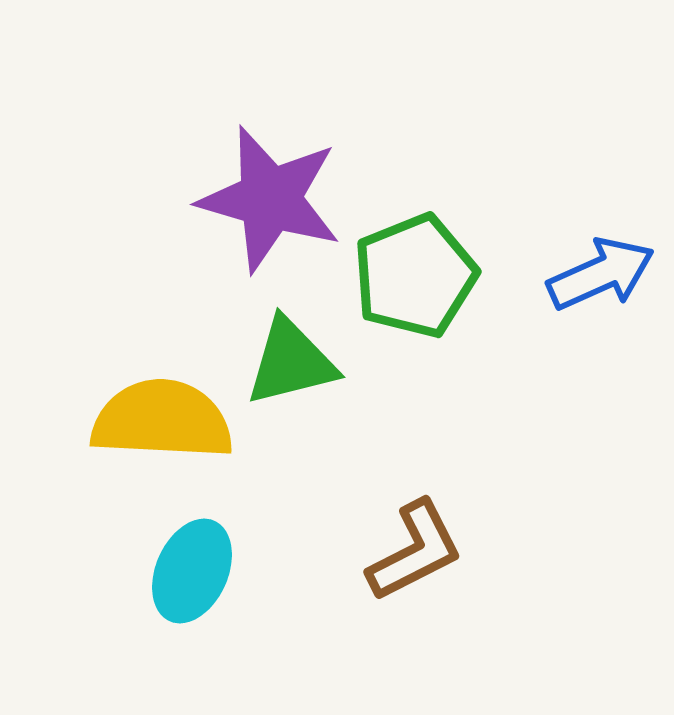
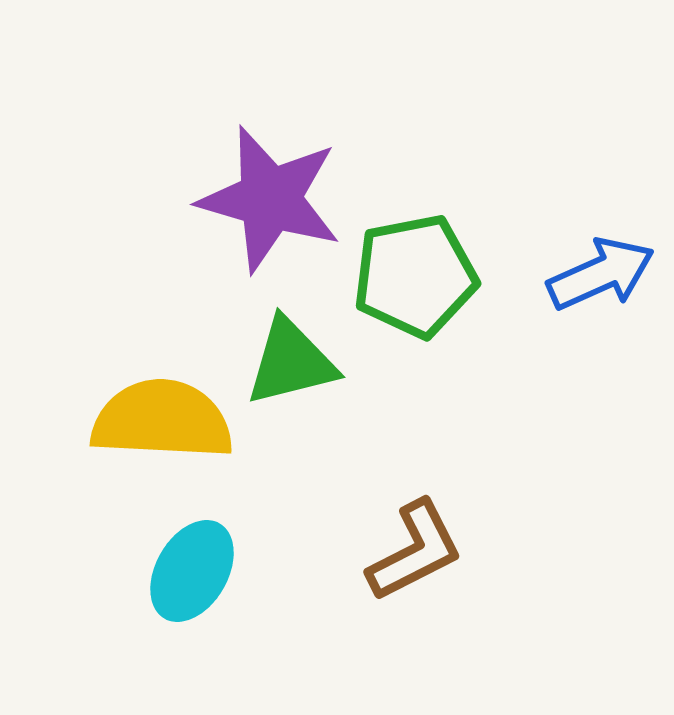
green pentagon: rotated 11 degrees clockwise
cyan ellipse: rotated 6 degrees clockwise
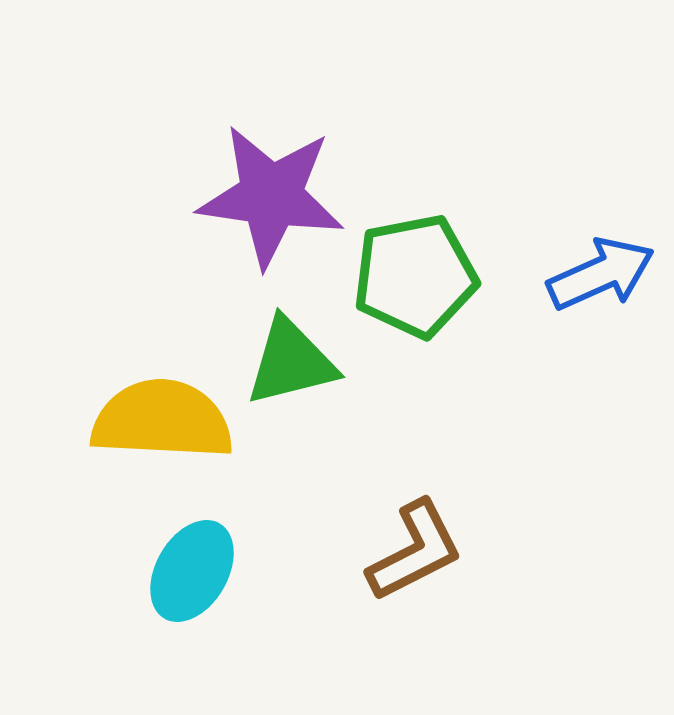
purple star: moved 1 px right, 3 px up; rotated 8 degrees counterclockwise
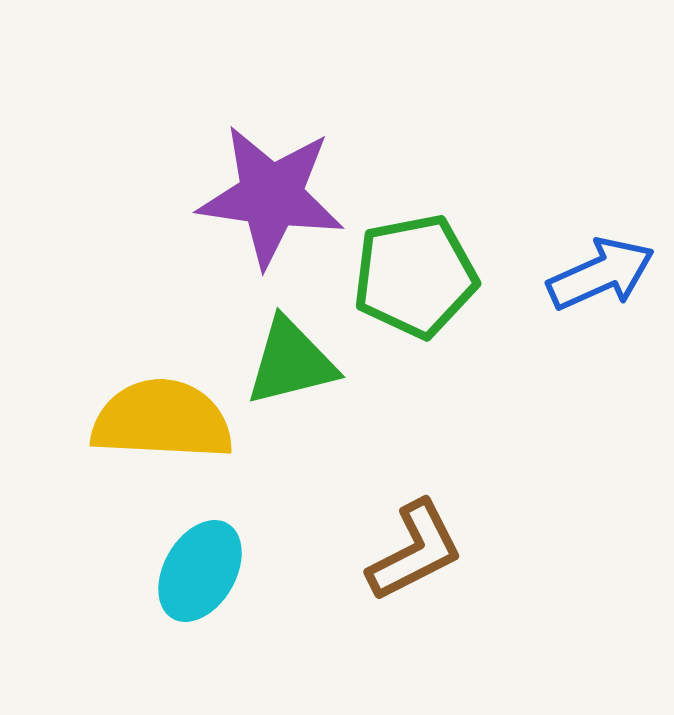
cyan ellipse: moved 8 px right
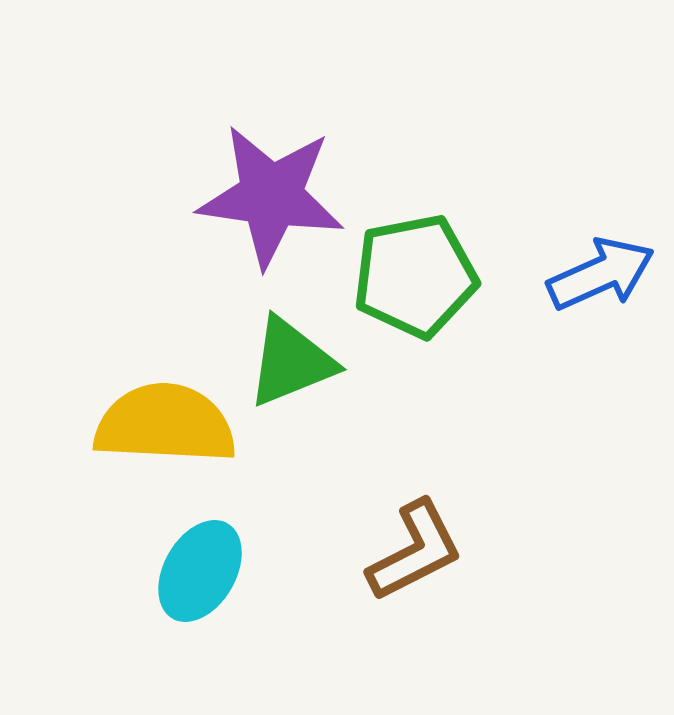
green triangle: rotated 8 degrees counterclockwise
yellow semicircle: moved 3 px right, 4 px down
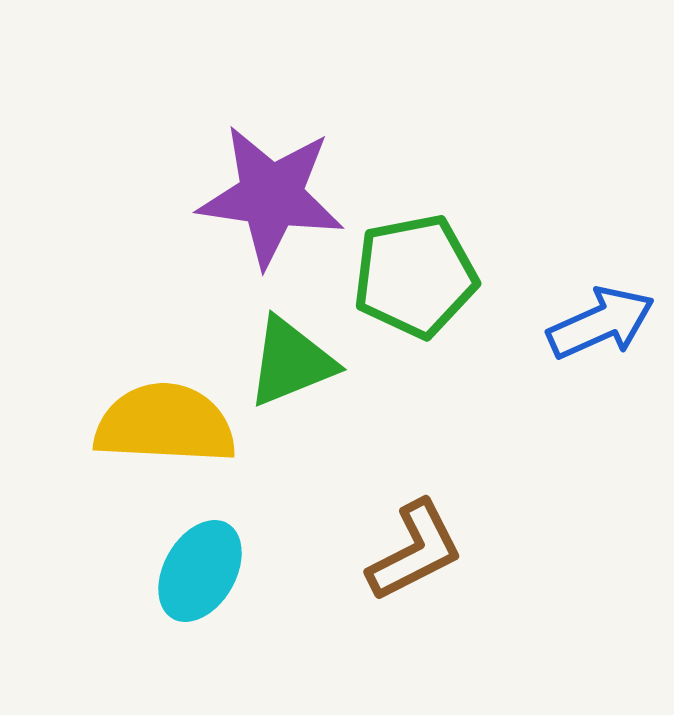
blue arrow: moved 49 px down
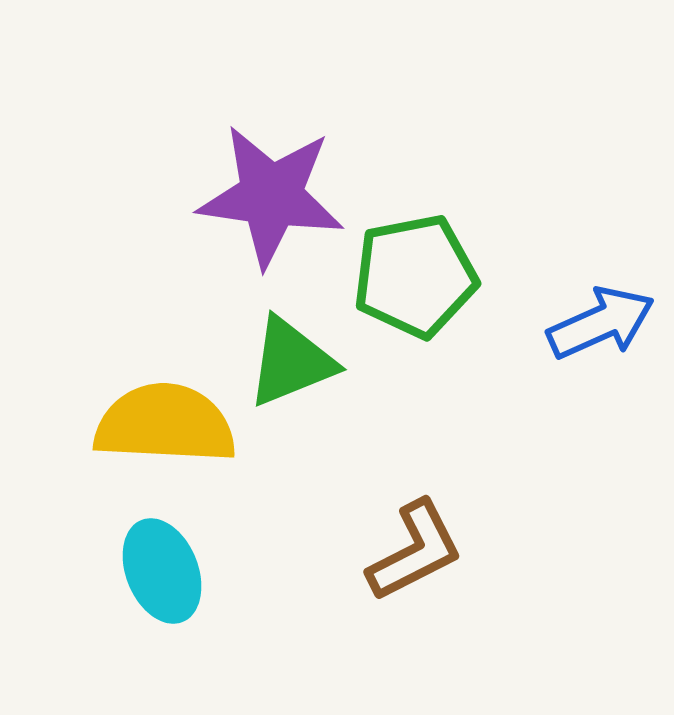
cyan ellipse: moved 38 px left; rotated 52 degrees counterclockwise
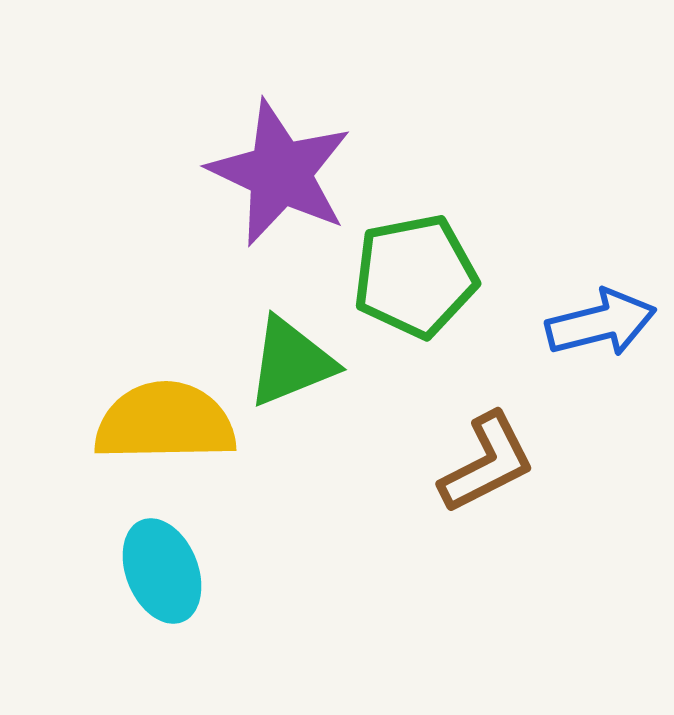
purple star: moved 9 px right, 23 px up; rotated 17 degrees clockwise
blue arrow: rotated 10 degrees clockwise
yellow semicircle: moved 2 px up; rotated 4 degrees counterclockwise
brown L-shape: moved 72 px right, 88 px up
